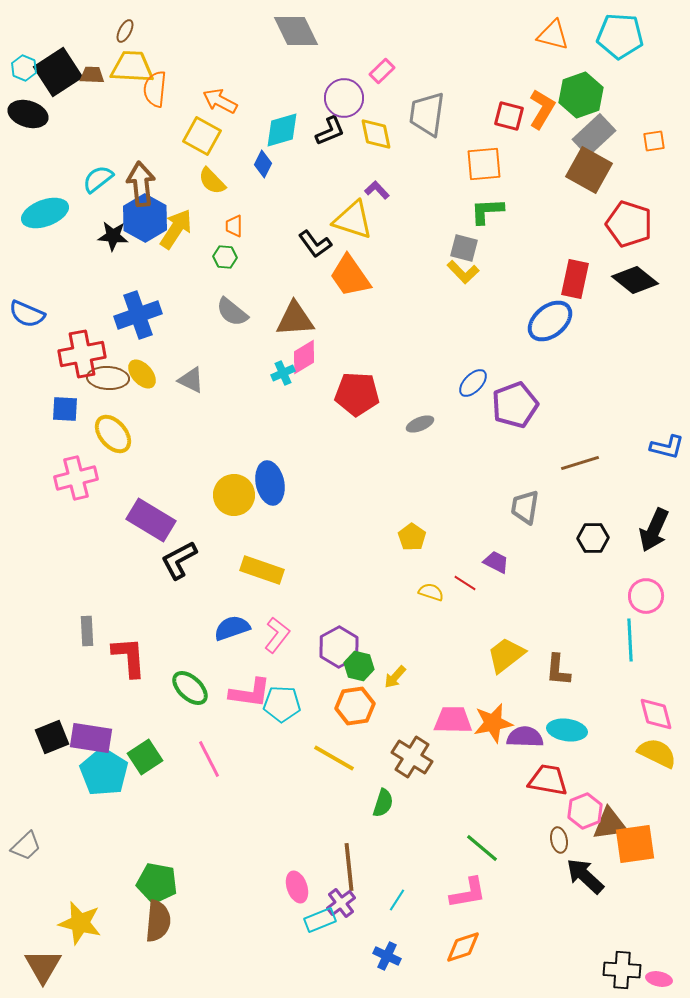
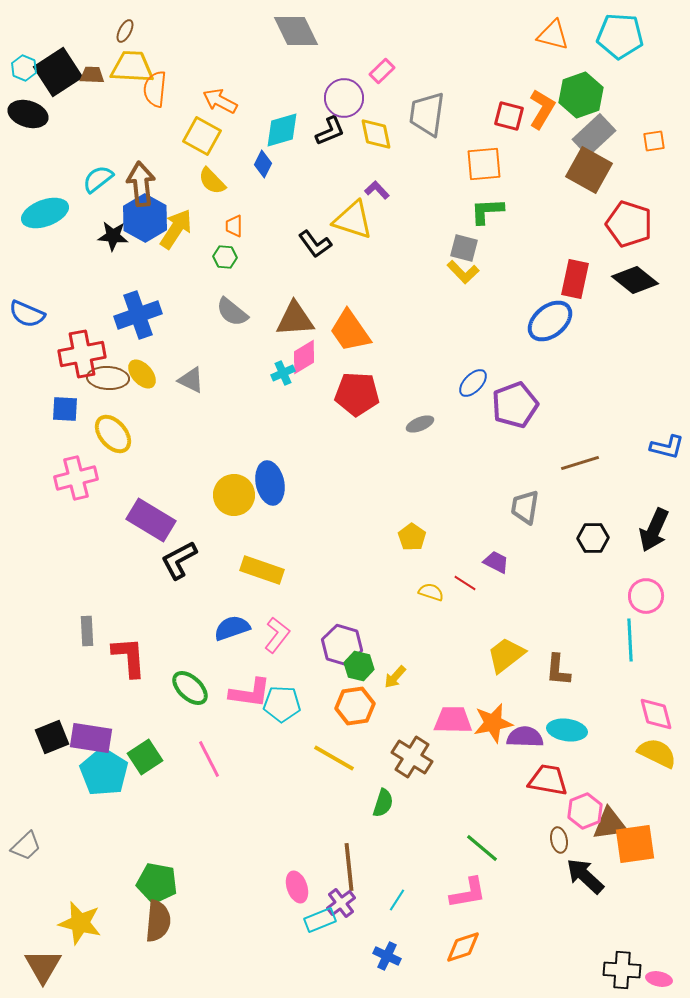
orange trapezoid at (350, 276): moved 55 px down
purple hexagon at (339, 647): moved 3 px right, 2 px up; rotated 15 degrees counterclockwise
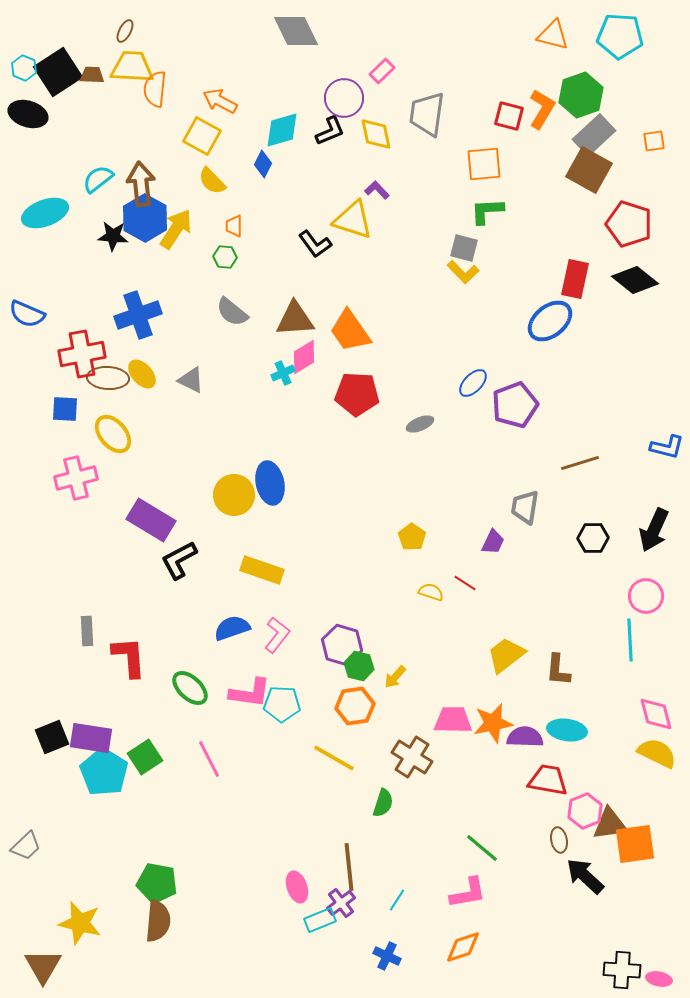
purple trapezoid at (496, 562): moved 3 px left, 20 px up; rotated 88 degrees clockwise
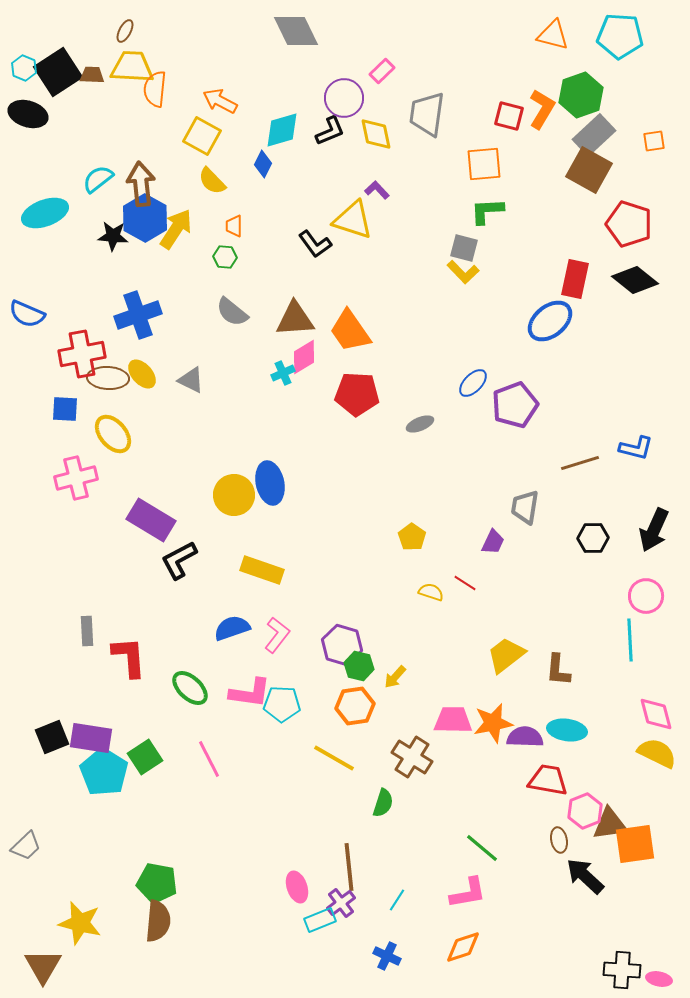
blue L-shape at (667, 447): moved 31 px left, 1 px down
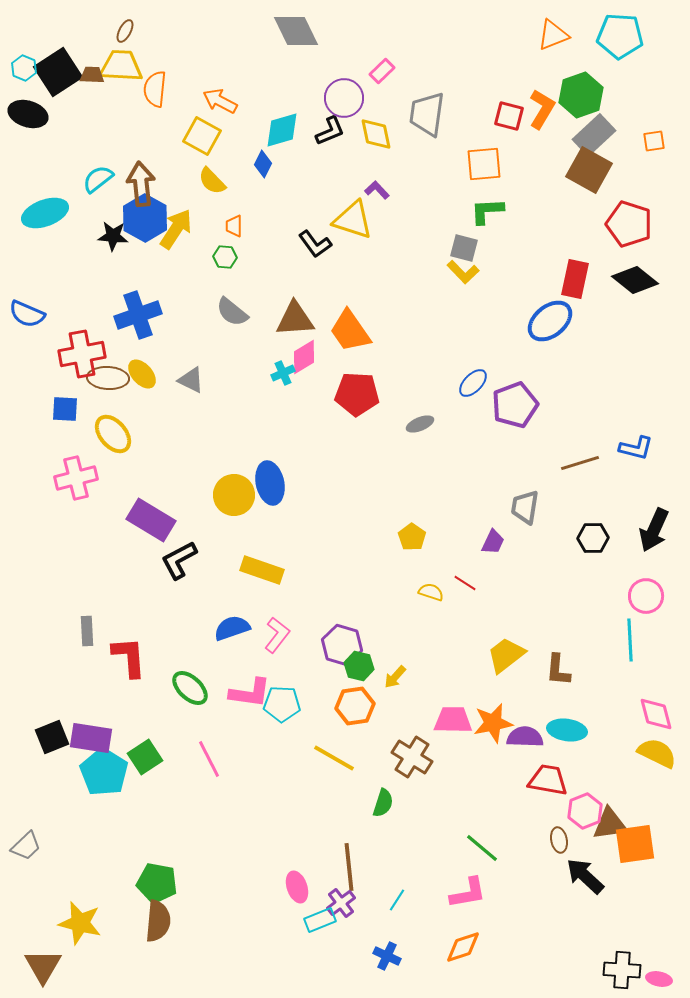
orange triangle at (553, 35): rotated 36 degrees counterclockwise
yellow trapezoid at (132, 67): moved 11 px left, 1 px up
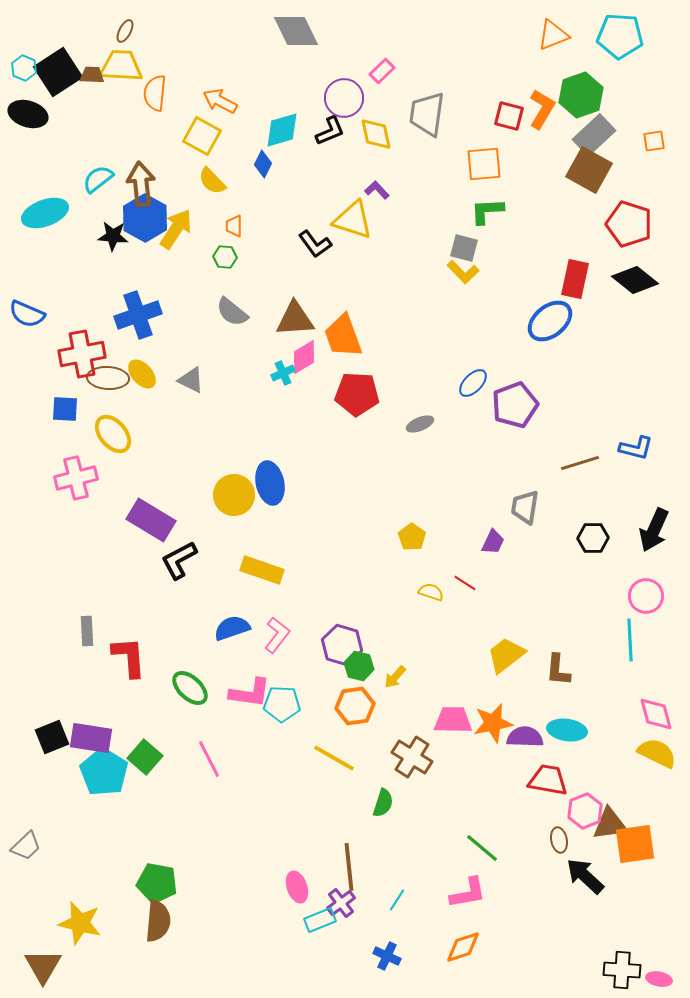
orange semicircle at (155, 89): moved 4 px down
orange trapezoid at (350, 331): moved 7 px left, 5 px down; rotated 15 degrees clockwise
green square at (145, 757): rotated 16 degrees counterclockwise
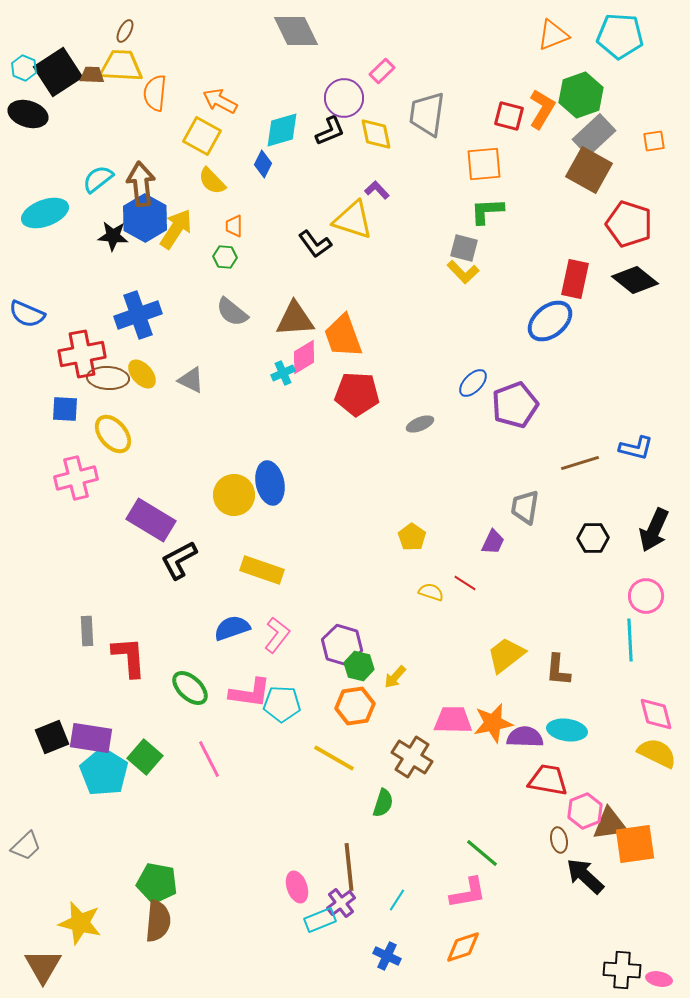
green line at (482, 848): moved 5 px down
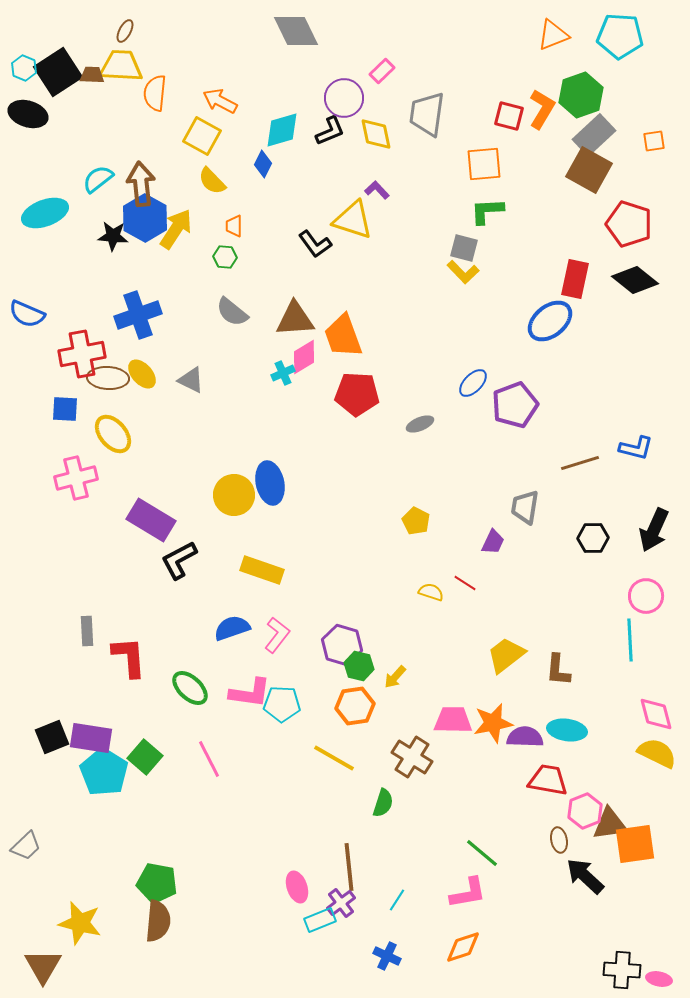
yellow pentagon at (412, 537): moved 4 px right, 16 px up; rotated 8 degrees counterclockwise
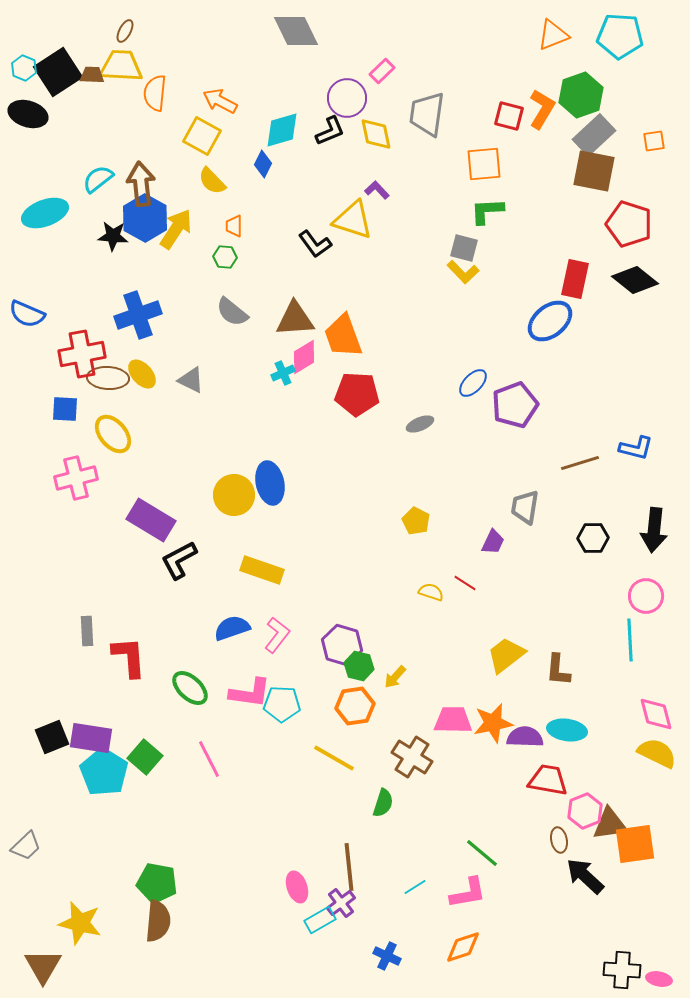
purple circle at (344, 98): moved 3 px right
brown square at (589, 170): moved 5 px right, 1 px down; rotated 18 degrees counterclockwise
black arrow at (654, 530): rotated 18 degrees counterclockwise
cyan line at (397, 900): moved 18 px right, 13 px up; rotated 25 degrees clockwise
cyan rectangle at (320, 920): rotated 8 degrees counterclockwise
